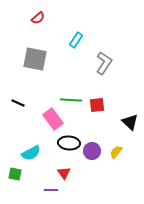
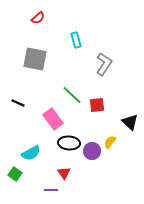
cyan rectangle: rotated 49 degrees counterclockwise
gray L-shape: moved 1 px down
green line: moved 1 px right, 5 px up; rotated 40 degrees clockwise
yellow semicircle: moved 6 px left, 10 px up
green square: rotated 24 degrees clockwise
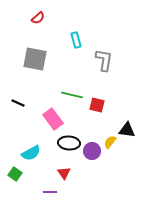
gray L-shape: moved 4 px up; rotated 25 degrees counterclockwise
green line: rotated 30 degrees counterclockwise
red square: rotated 21 degrees clockwise
black triangle: moved 3 px left, 8 px down; rotated 36 degrees counterclockwise
purple line: moved 1 px left, 2 px down
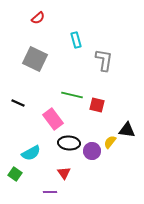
gray square: rotated 15 degrees clockwise
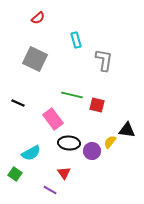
purple line: moved 2 px up; rotated 32 degrees clockwise
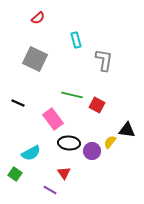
red square: rotated 14 degrees clockwise
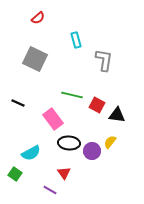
black triangle: moved 10 px left, 15 px up
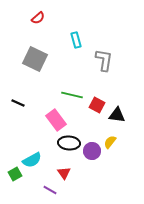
pink rectangle: moved 3 px right, 1 px down
cyan semicircle: moved 1 px right, 7 px down
green square: rotated 24 degrees clockwise
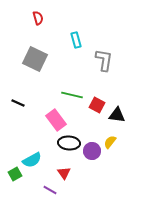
red semicircle: rotated 64 degrees counterclockwise
